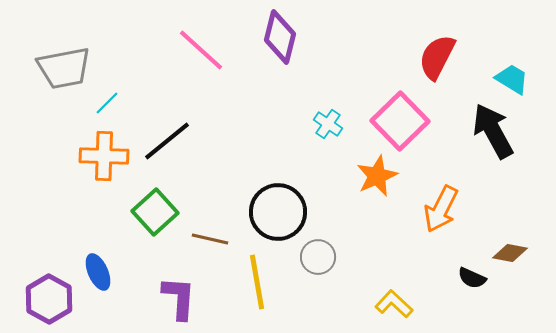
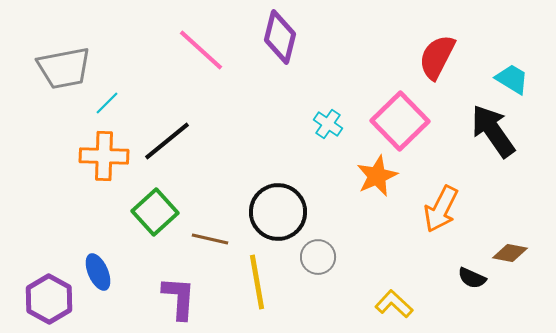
black arrow: rotated 6 degrees counterclockwise
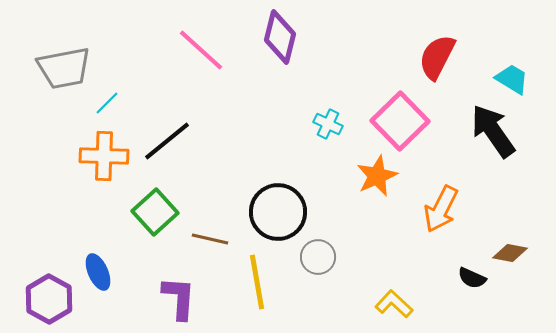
cyan cross: rotated 8 degrees counterclockwise
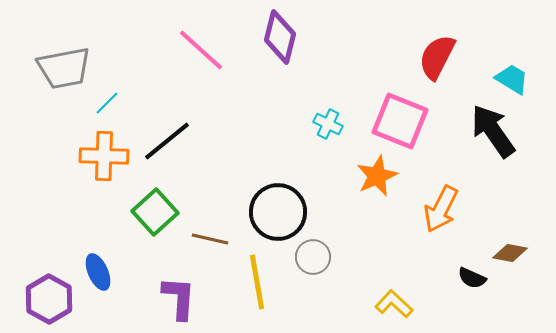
pink square: rotated 24 degrees counterclockwise
gray circle: moved 5 px left
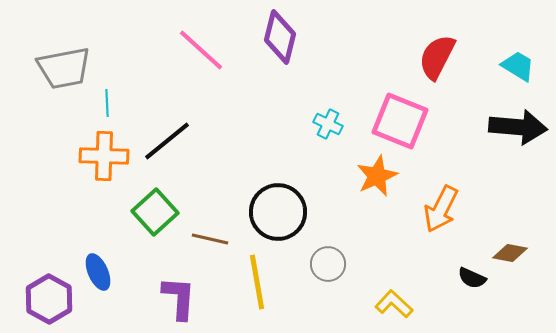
cyan trapezoid: moved 6 px right, 13 px up
cyan line: rotated 48 degrees counterclockwise
black arrow: moved 25 px right, 4 px up; rotated 130 degrees clockwise
gray circle: moved 15 px right, 7 px down
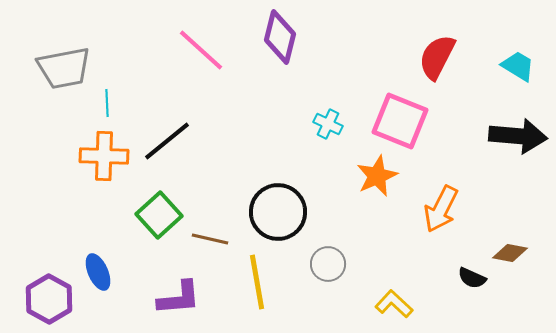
black arrow: moved 9 px down
green square: moved 4 px right, 3 px down
purple L-shape: rotated 81 degrees clockwise
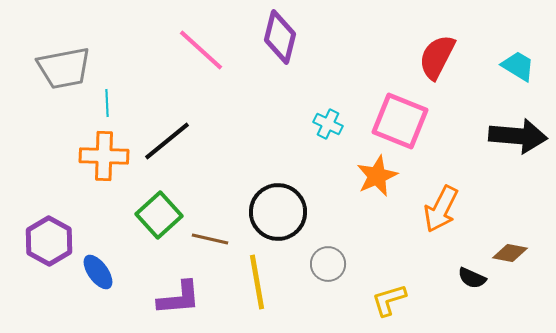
blue ellipse: rotated 12 degrees counterclockwise
purple hexagon: moved 58 px up
yellow L-shape: moved 5 px left, 4 px up; rotated 60 degrees counterclockwise
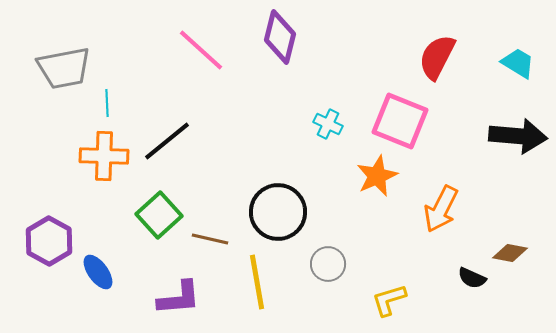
cyan trapezoid: moved 3 px up
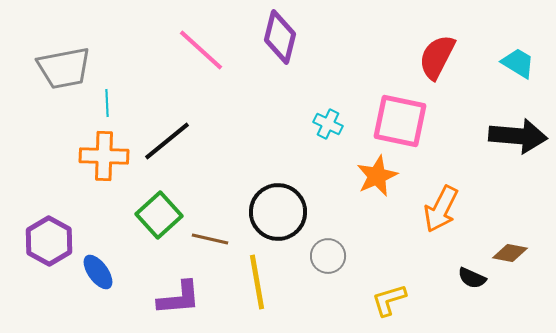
pink square: rotated 10 degrees counterclockwise
gray circle: moved 8 px up
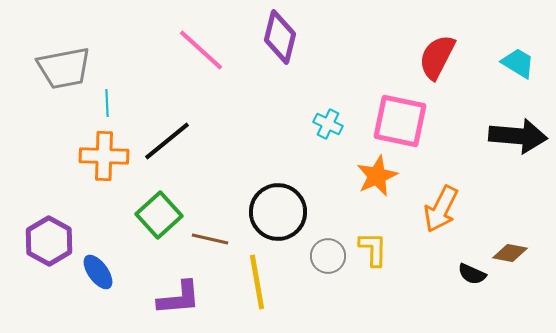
black semicircle: moved 4 px up
yellow L-shape: moved 16 px left, 51 px up; rotated 108 degrees clockwise
